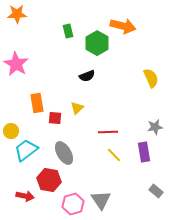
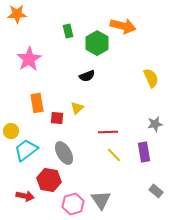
pink star: moved 13 px right, 5 px up; rotated 10 degrees clockwise
red square: moved 2 px right
gray star: moved 3 px up
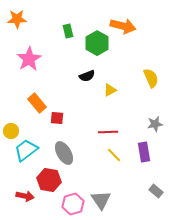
orange star: moved 5 px down
orange rectangle: rotated 30 degrees counterclockwise
yellow triangle: moved 33 px right, 18 px up; rotated 16 degrees clockwise
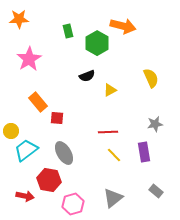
orange star: moved 2 px right
orange rectangle: moved 1 px right, 1 px up
gray triangle: moved 12 px right, 2 px up; rotated 25 degrees clockwise
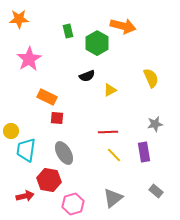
orange rectangle: moved 9 px right, 5 px up; rotated 24 degrees counterclockwise
cyan trapezoid: rotated 45 degrees counterclockwise
red arrow: rotated 24 degrees counterclockwise
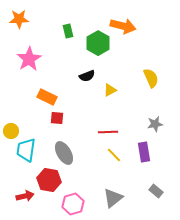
green hexagon: moved 1 px right
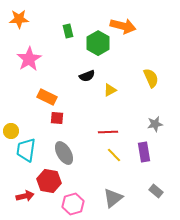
red hexagon: moved 1 px down
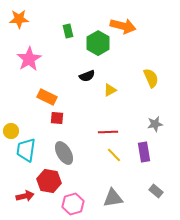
gray triangle: rotated 30 degrees clockwise
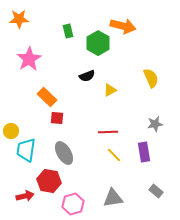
orange rectangle: rotated 18 degrees clockwise
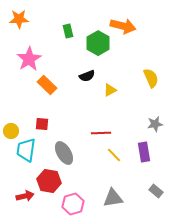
orange rectangle: moved 12 px up
red square: moved 15 px left, 6 px down
red line: moved 7 px left, 1 px down
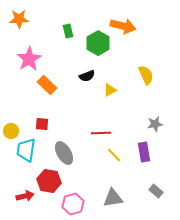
yellow semicircle: moved 5 px left, 3 px up
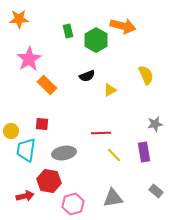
green hexagon: moved 2 px left, 3 px up
gray ellipse: rotated 70 degrees counterclockwise
